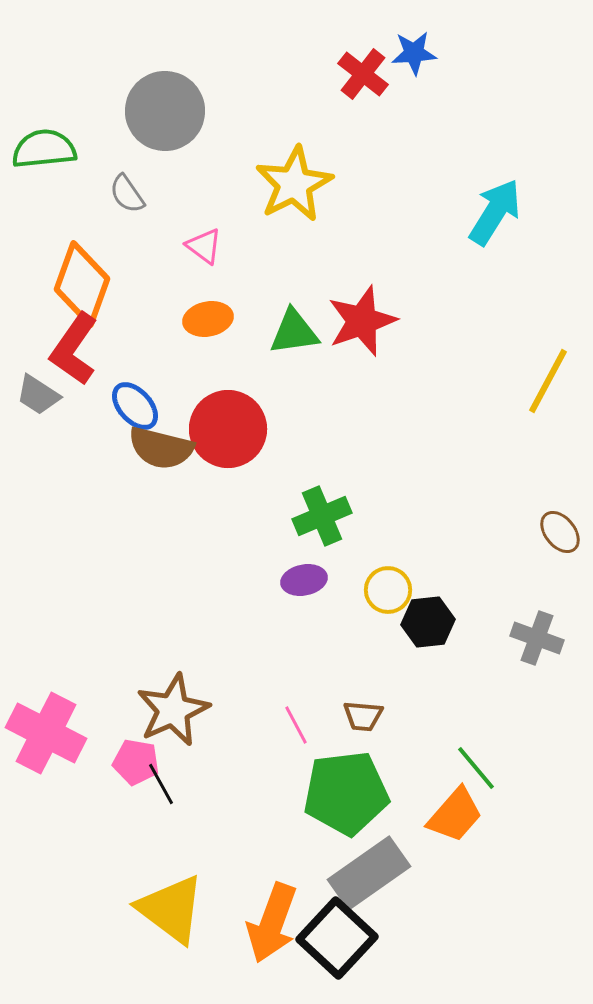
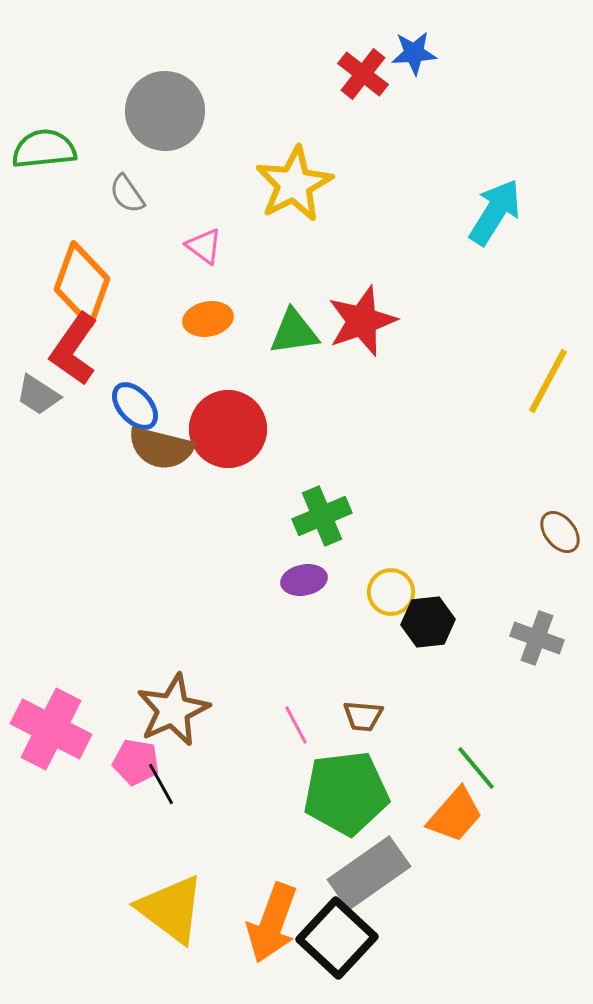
yellow circle: moved 3 px right, 2 px down
pink cross: moved 5 px right, 4 px up
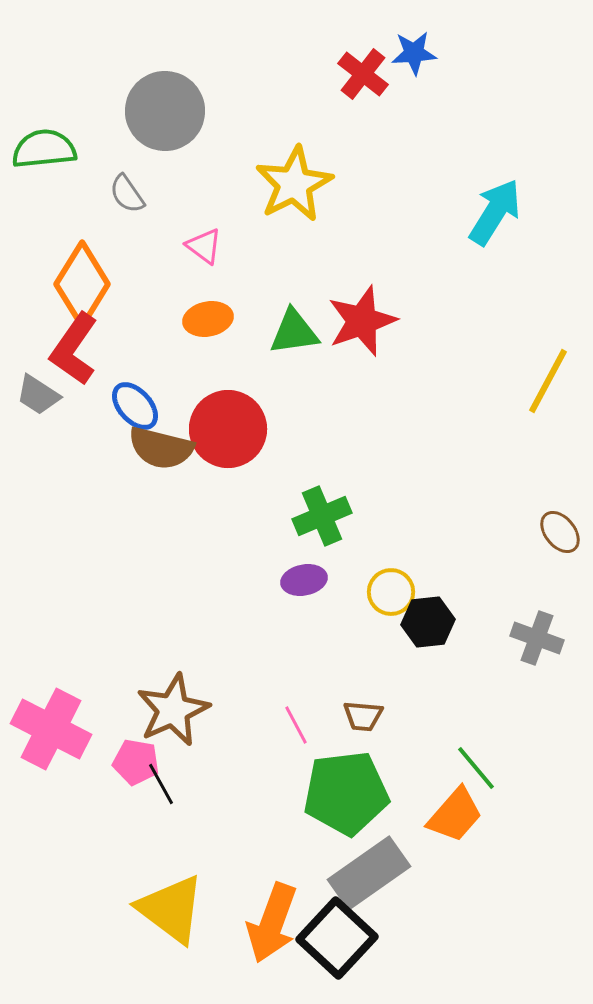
orange diamond: rotated 12 degrees clockwise
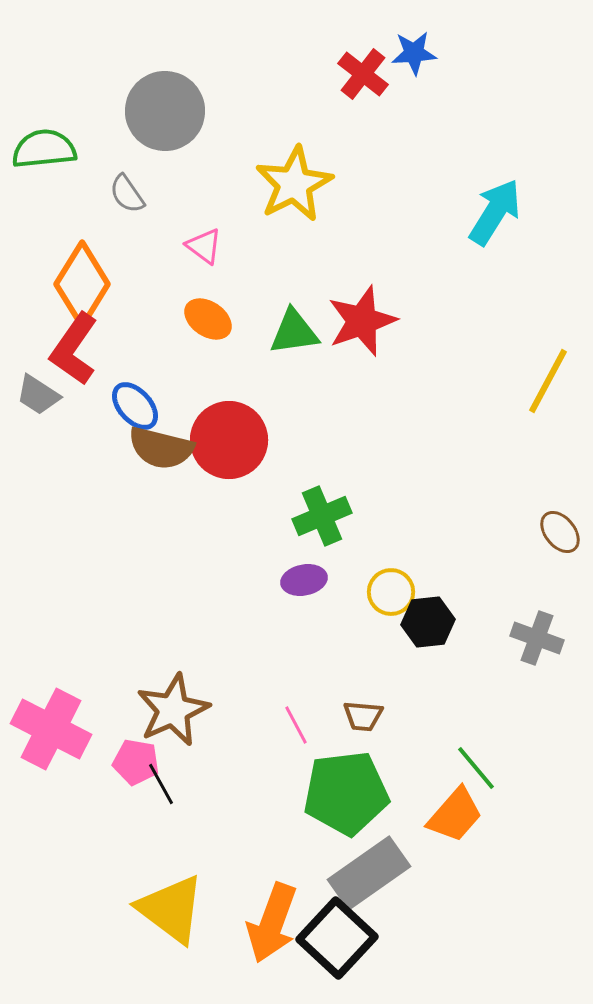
orange ellipse: rotated 45 degrees clockwise
red circle: moved 1 px right, 11 px down
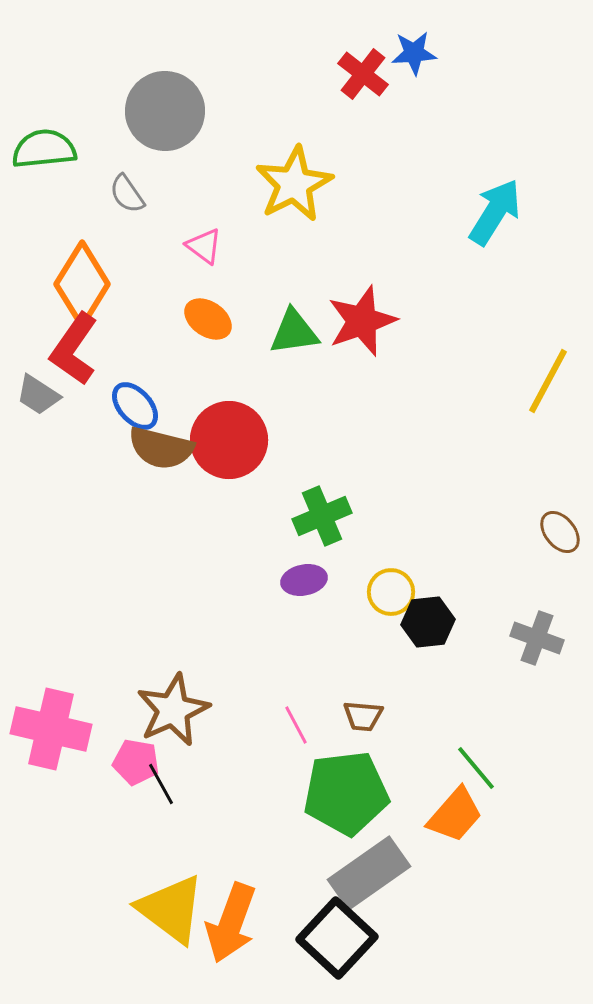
pink cross: rotated 14 degrees counterclockwise
orange arrow: moved 41 px left
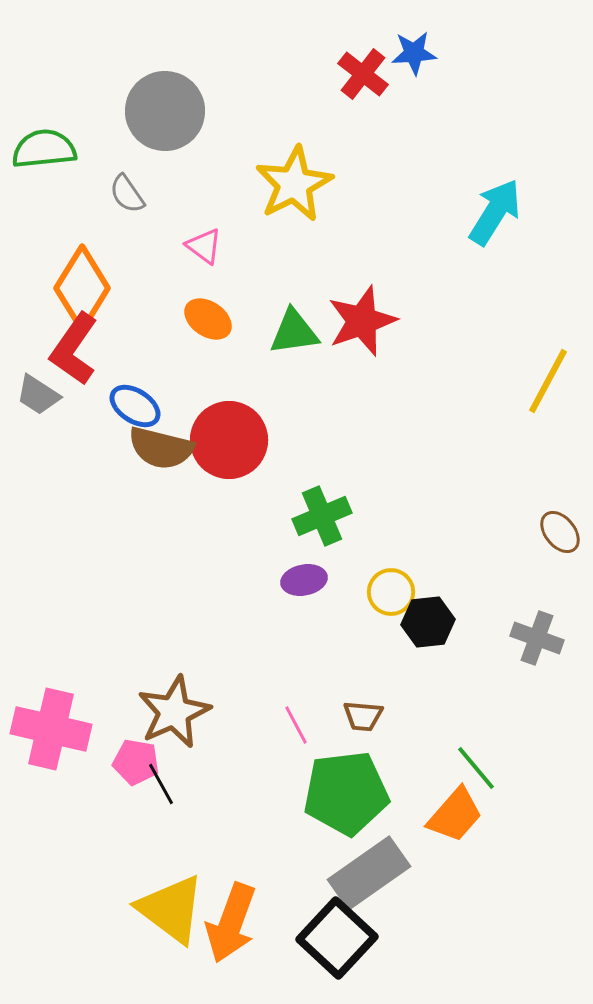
orange diamond: moved 4 px down
blue ellipse: rotated 15 degrees counterclockwise
brown star: moved 1 px right, 2 px down
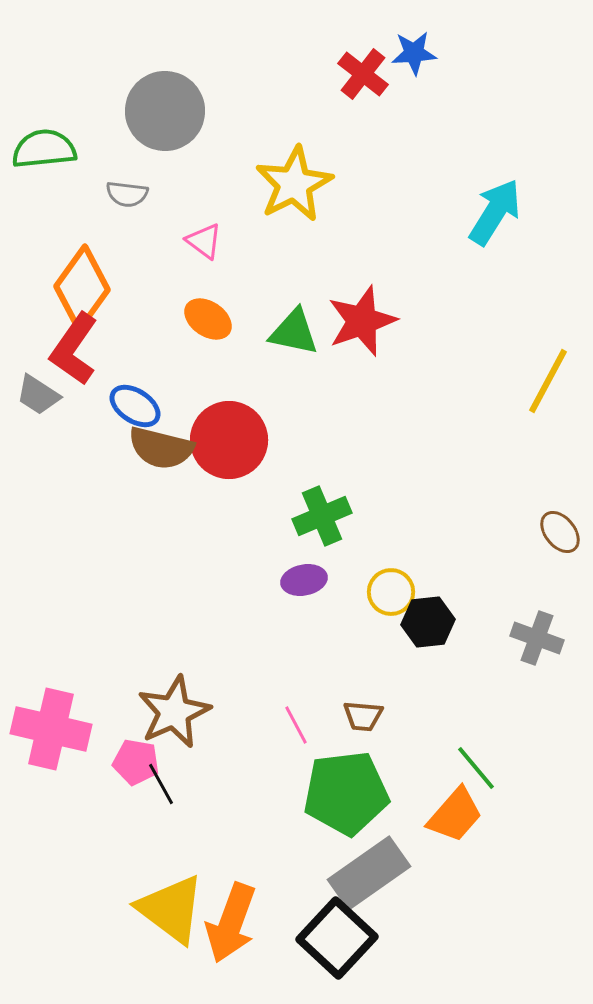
gray semicircle: rotated 48 degrees counterclockwise
pink triangle: moved 5 px up
orange diamond: rotated 4 degrees clockwise
green triangle: rotated 20 degrees clockwise
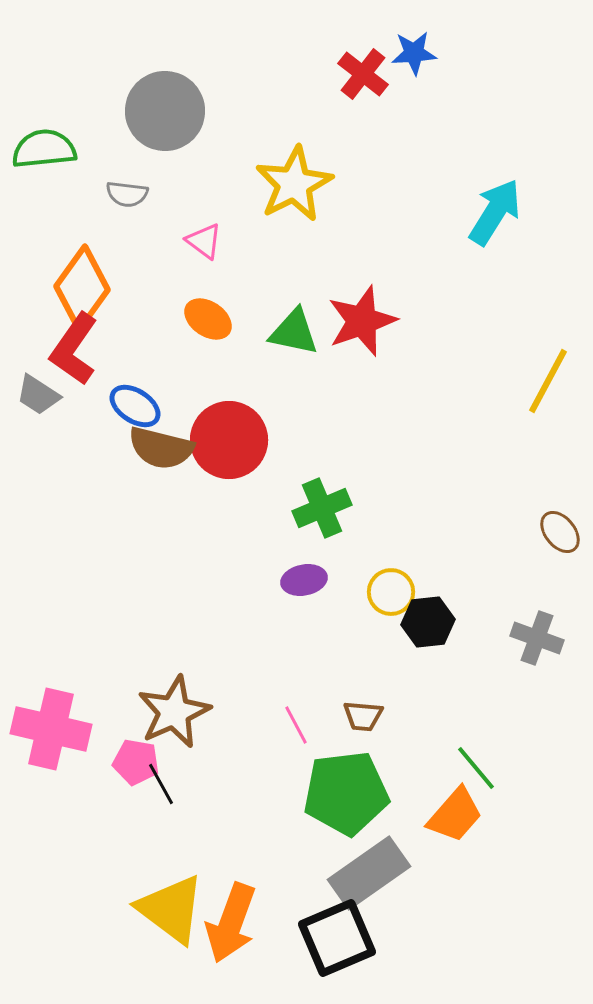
green cross: moved 8 px up
black square: rotated 24 degrees clockwise
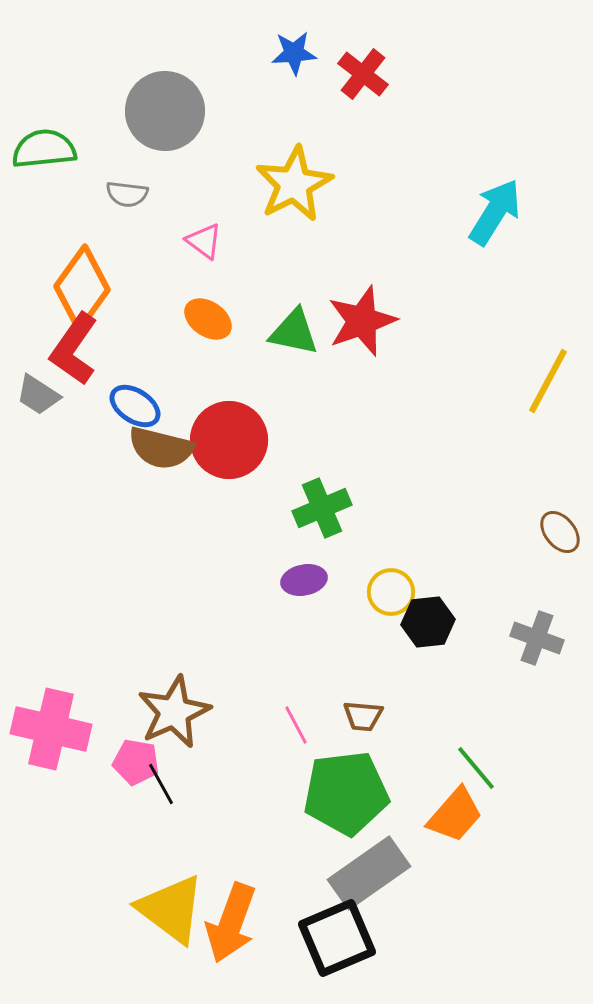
blue star: moved 120 px left
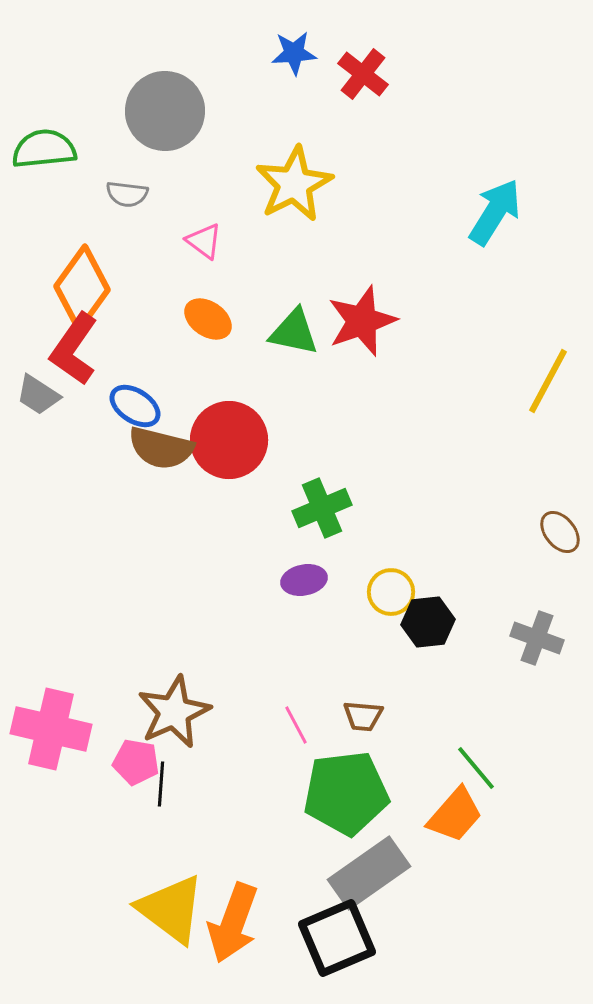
black line: rotated 33 degrees clockwise
orange arrow: moved 2 px right
